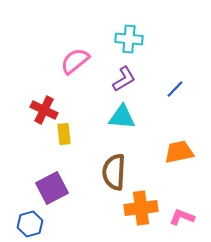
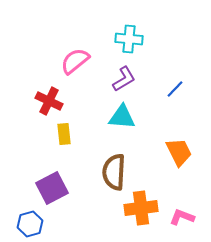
red cross: moved 5 px right, 9 px up
orange trapezoid: rotated 76 degrees clockwise
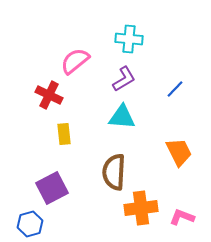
red cross: moved 6 px up
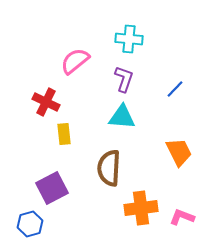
purple L-shape: rotated 40 degrees counterclockwise
red cross: moved 3 px left, 7 px down
brown semicircle: moved 5 px left, 4 px up
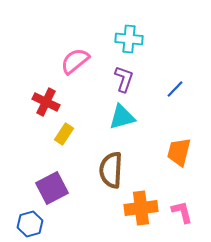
cyan triangle: rotated 20 degrees counterclockwise
yellow rectangle: rotated 40 degrees clockwise
orange trapezoid: rotated 140 degrees counterclockwise
brown semicircle: moved 2 px right, 2 px down
pink L-shape: moved 5 px up; rotated 55 degrees clockwise
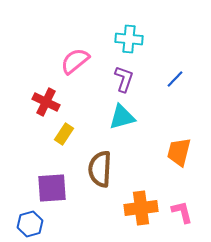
blue line: moved 10 px up
brown semicircle: moved 11 px left, 1 px up
purple square: rotated 24 degrees clockwise
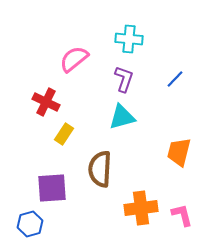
pink semicircle: moved 1 px left, 2 px up
pink L-shape: moved 3 px down
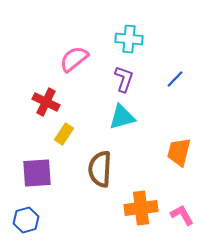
purple square: moved 15 px left, 15 px up
pink L-shape: rotated 15 degrees counterclockwise
blue hexagon: moved 4 px left, 4 px up
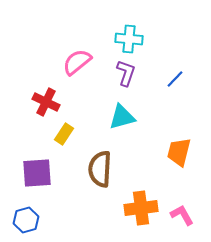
pink semicircle: moved 3 px right, 3 px down
purple L-shape: moved 2 px right, 6 px up
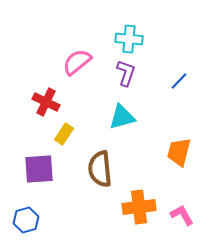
blue line: moved 4 px right, 2 px down
brown semicircle: rotated 9 degrees counterclockwise
purple square: moved 2 px right, 4 px up
orange cross: moved 2 px left, 1 px up
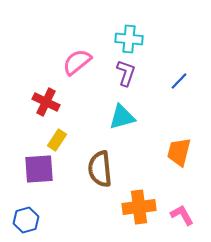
yellow rectangle: moved 7 px left, 6 px down
